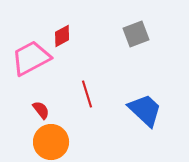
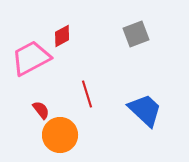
orange circle: moved 9 px right, 7 px up
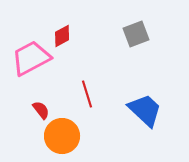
orange circle: moved 2 px right, 1 px down
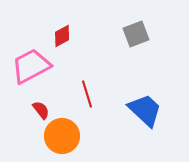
pink trapezoid: moved 8 px down
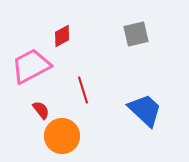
gray square: rotated 8 degrees clockwise
red line: moved 4 px left, 4 px up
